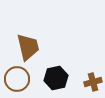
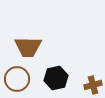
brown trapezoid: rotated 104 degrees clockwise
brown cross: moved 3 px down
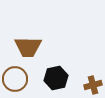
brown circle: moved 2 px left
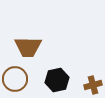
black hexagon: moved 1 px right, 2 px down
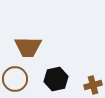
black hexagon: moved 1 px left, 1 px up
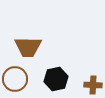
brown cross: rotated 18 degrees clockwise
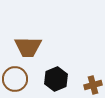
black hexagon: rotated 10 degrees counterclockwise
brown cross: rotated 18 degrees counterclockwise
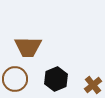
brown cross: rotated 24 degrees counterclockwise
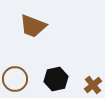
brown trapezoid: moved 5 px right, 21 px up; rotated 20 degrees clockwise
black hexagon: rotated 10 degrees clockwise
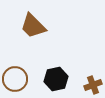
brown trapezoid: rotated 24 degrees clockwise
brown cross: rotated 18 degrees clockwise
